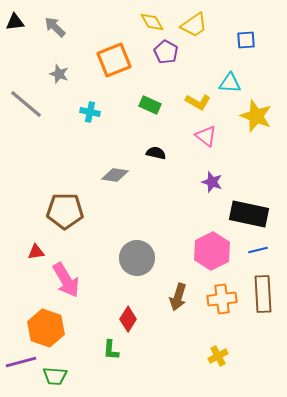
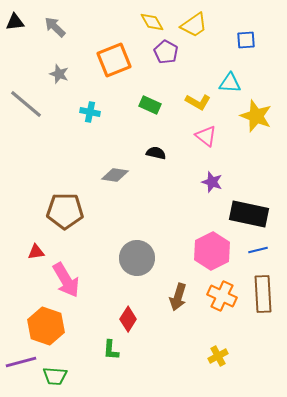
orange cross: moved 3 px up; rotated 32 degrees clockwise
orange hexagon: moved 2 px up
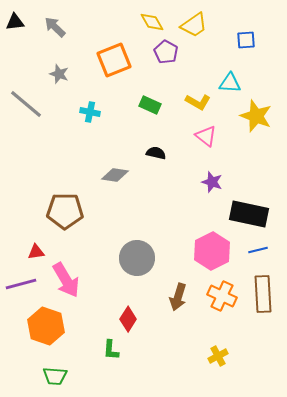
purple line: moved 78 px up
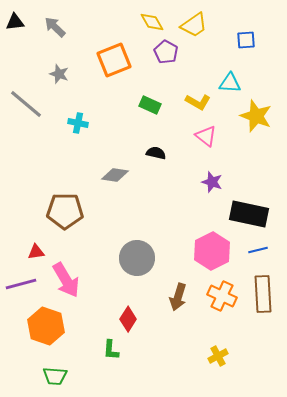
cyan cross: moved 12 px left, 11 px down
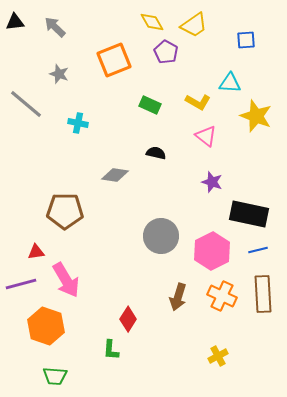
gray circle: moved 24 px right, 22 px up
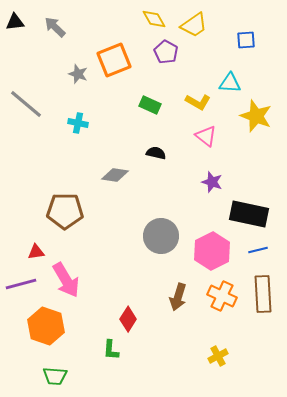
yellow diamond: moved 2 px right, 3 px up
gray star: moved 19 px right
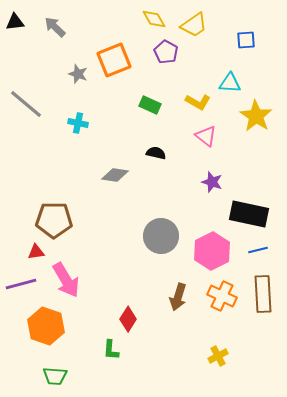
yellow star: rotated 12 degrees clockwise
brown pentagon: moved 11 px left, 9 px down
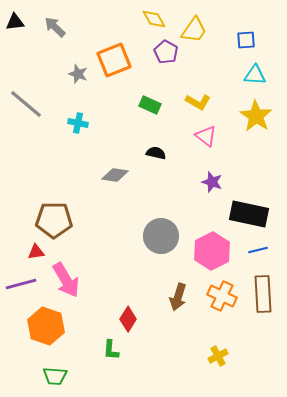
yellow trapezoid: moved 5 px down; rotated 20 degrees counterclockwise
cyan triangle: moved 25 px right, 8 px up
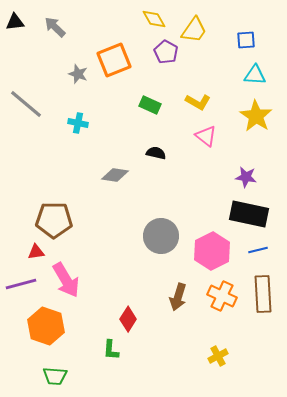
purple star: moved 34 px right, 5 px up; rotated 10 degrees counterclockwise
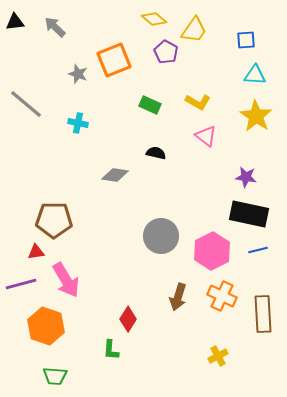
yellow diamond: rotated 20 degrees counterclockwise
brown rectangle: moved 20 px down
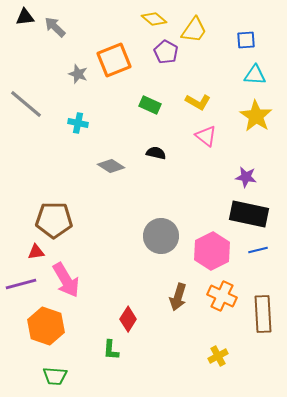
black triangle: moved 10 px right, 5 px up
gray diamond: moved 4 px left, 9 px up; rotated 24 degrees clockwise
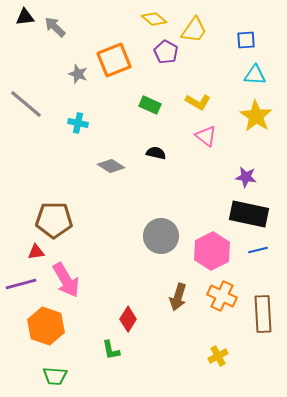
green L-shape: rotated 15 degrees counterclockwise
